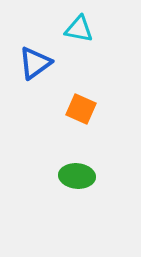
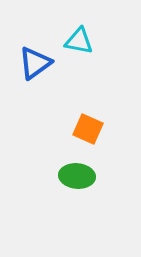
cyan triangle: moved 12 px down
orange square: moved 7 px right, 20 px down
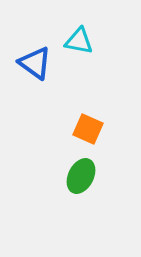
blue triangle: rotated 48 degrees counterclockwise
green ellipse: moved 4 px right; rotated 68 degrees counterclockwise
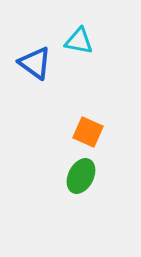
orange square: moved 3 px down
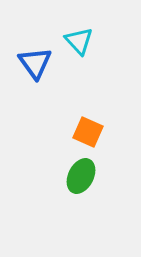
cyan triangle: rotated 36 degrees clockwise
blue triangle: rotated 18 degrees clockwise
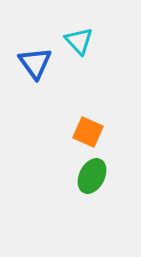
green ellipse: moved 11 px right
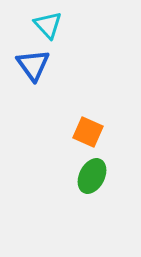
cyan triangle: moved 31 px left, 16 px up
blue triangle: moved 2 px left, 2 px down
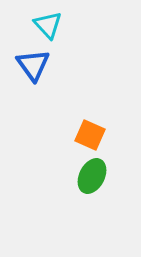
orange square: moved 2 px right, 3 px down
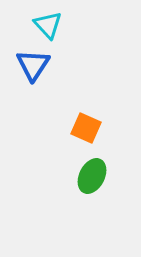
blue triangle: rotated 9 degrees clockwise
orange square: moved 4 px left, 7 px up
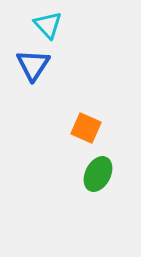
green ellipse: moved 6 px right, 2 px up
